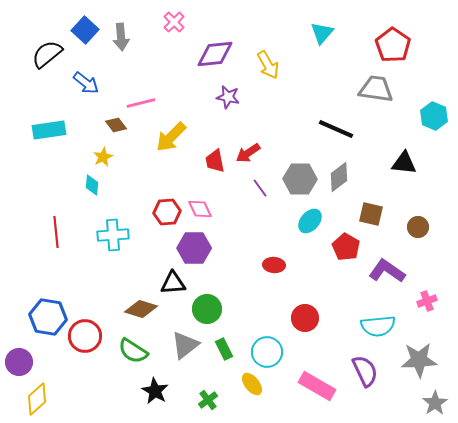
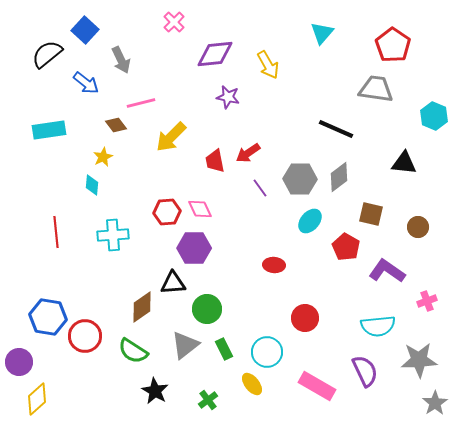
gray arrow at (121, 37): moved 23 px down; rotated 20 degrees counterclockwise
brown diamond at (141, 309): moved 1 px right, 2 px up; rotated 52 degrees counterclockwise
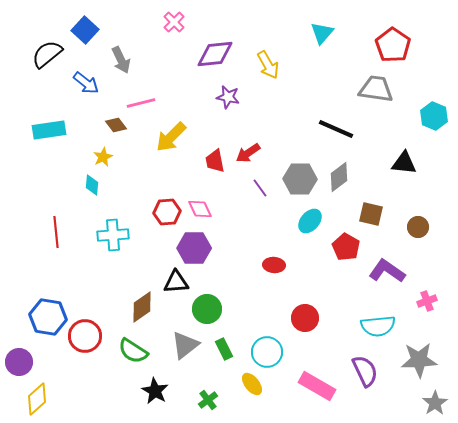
black triangle at (173, 283): moved 3 px right, 1 px up
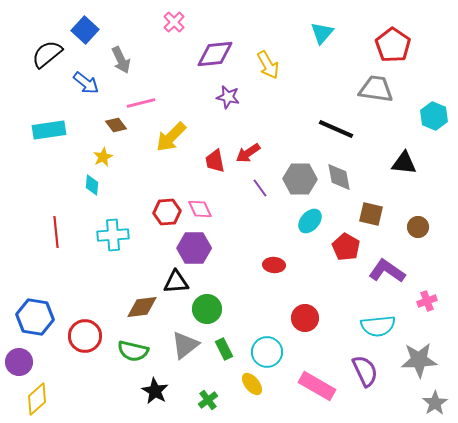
gray diamond at (339, 177): rotated 64 degrees counterclockwise
brown diamond at (142, 307): rotated 28 degrees clockwise
blue hexagon at (48, 317): moved 13 px left
green semicircle at (133, 351): rotated 20 degrees counterclockwise
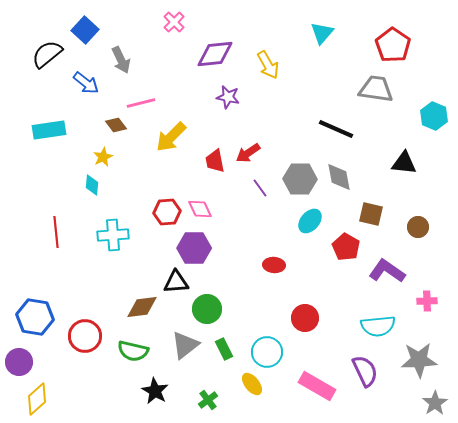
pink cross at (427, 301): rotated 18 degrees clockwise
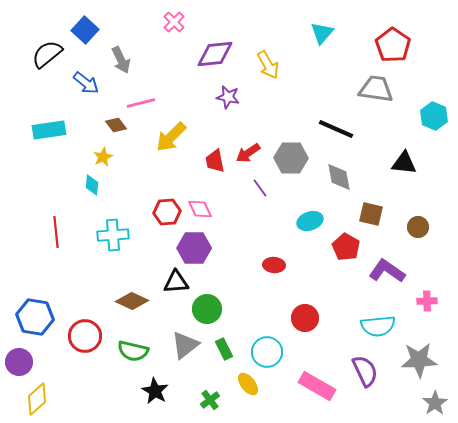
gray hexagon at (300, 179): moved 9 px left, 21 px up
cyan ellipse at (310, 221): rotated 30 degrees clockwise
brown diamond at (142, 307): moved 10 px left, 6 px up; rotated 32 degrees clockwise
yellow ellipse at (252, 384): moved 4 px left
green cross at (208, 400): moved 2 px right
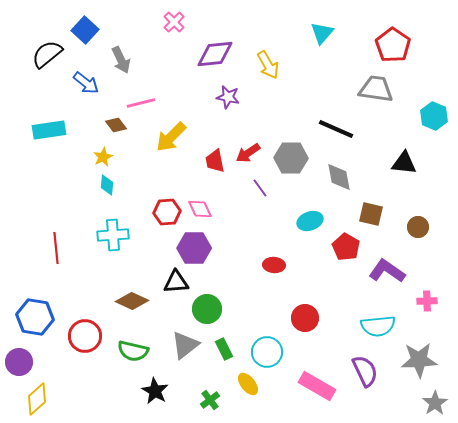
cyan diamond at (92, 185): moved 15 px right
red line at (56, 232): moved 16 px down
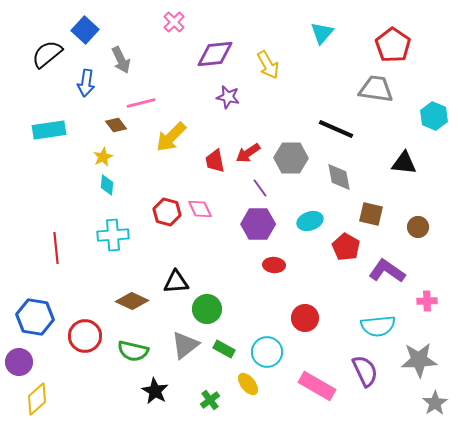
blue arrow at (86, 83): rotated 60 degrees clockwise
red hexagon at (167, 212): rotated 20 degrees clockwise
purple hexagon at (194, 248): moved 64 px right, 24 px up
green rectangle at (224, 349): rotated 35 degrees counterclockwise
